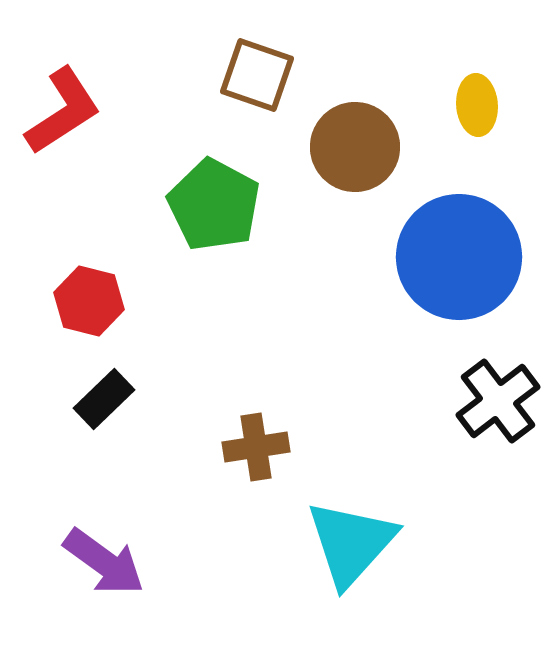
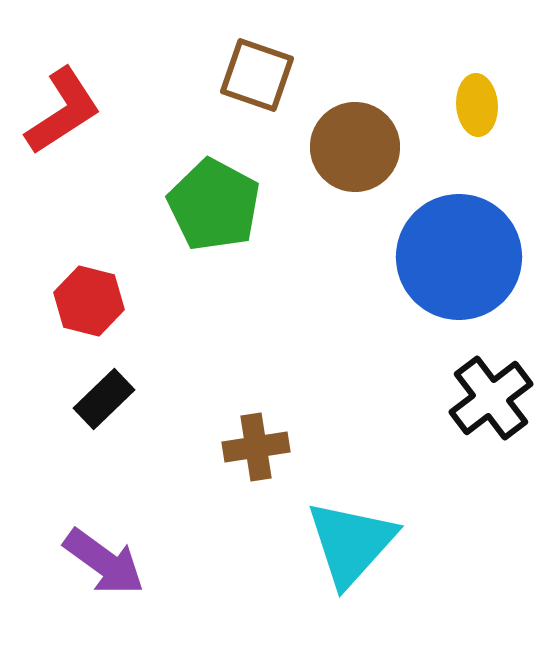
black cross: moved 7 px left, 3 px up
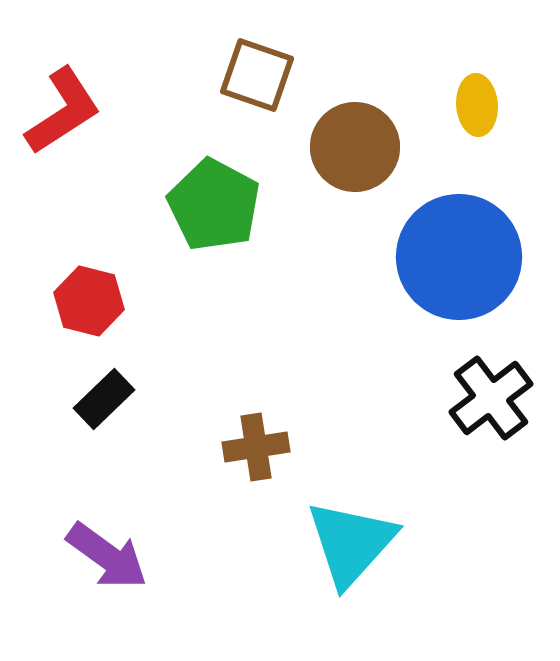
purple arrow: moved 3 px right, 6 px up
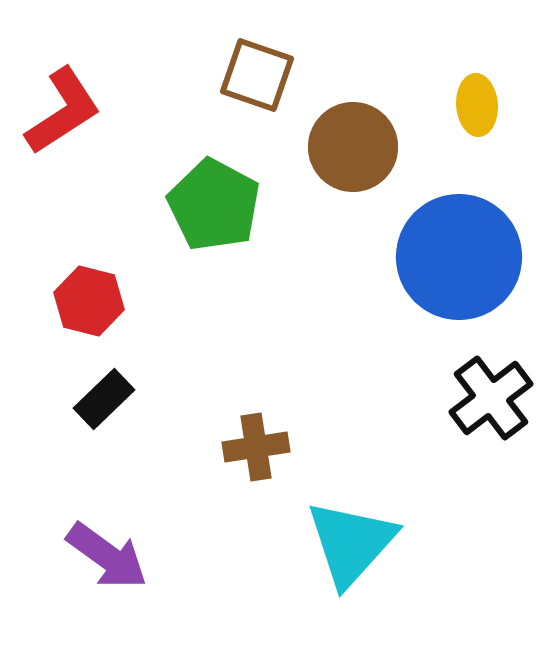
brown circle: moved 2 px left
